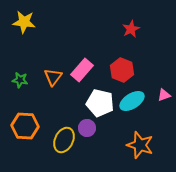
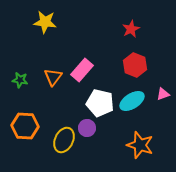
yellow star: moved 21 px right
red hexagon: moved 13 px right, 5 px up
pink triangle: moved 1 px left, 1 px up
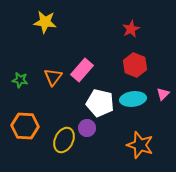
pink triangle: rotated 24 degrees counterclockwise
cyan ellipse: moved 1 px right, 2 px up; rotated 25 degrees clockwise
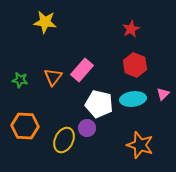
white pentagon: moved 1 px left, 1 px down
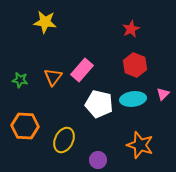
purple circle: moved 11 px right, 32 px down
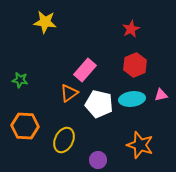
red hexagon: rotated 15 degrees clockwise
pink rectangle: moved 3 px right
orange triangle: moved 16 px right, 16 px down; rotated 18 degrees clockwise
pink triangle: moved 2 px left, 1 px down; rotated 32 degrees clockwise
cyan ellipse: moved 1 px left
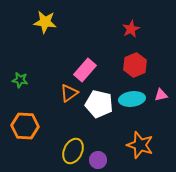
yellow ellipse: moved 9 px right, 11 px down
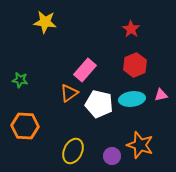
red star: rotated 12 degrees counterclockwise
purple circle: moved 14 px right, 4 px up
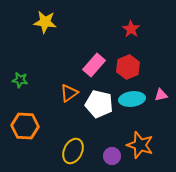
red hexagon: moved 7 px left, 2 px down
pink rectangle: moved 9 px right, 5 px up
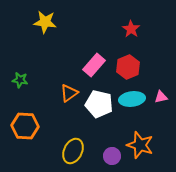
pink triangle: moved 2 px down
